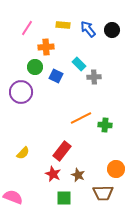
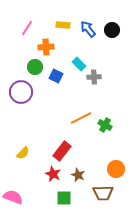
green cross: rotated 24 degrees clockwise
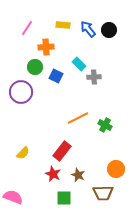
black circle: moved 3 px left
orange line: moved 3 px left
